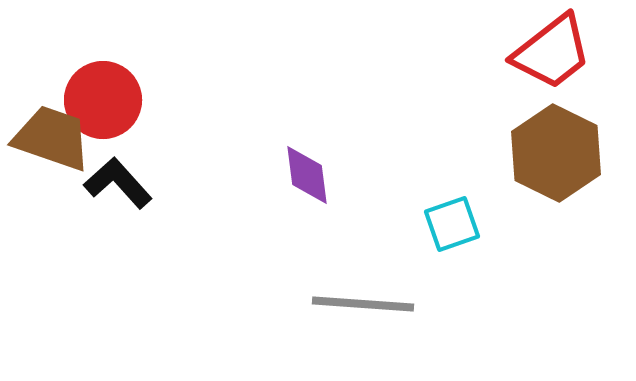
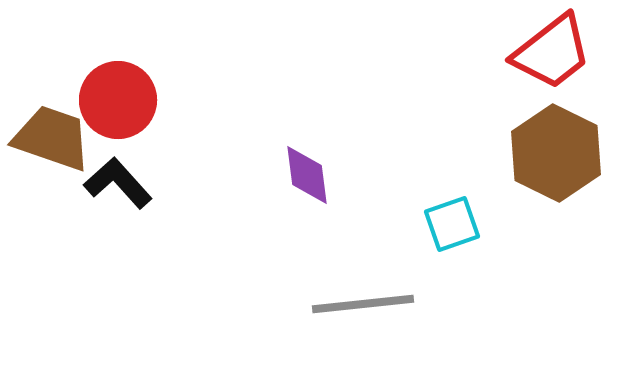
red circle: moved 15 px right
gray line: rotated 10 degrees counterclockwise
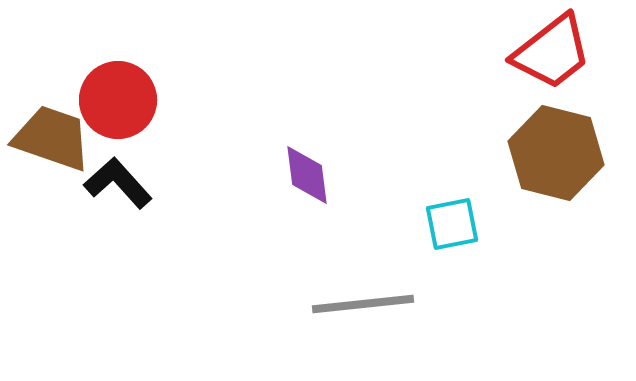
brown hexagon: rotated 12 degrees counterclockwise
cyan square: rotated 8 degrees clockwise
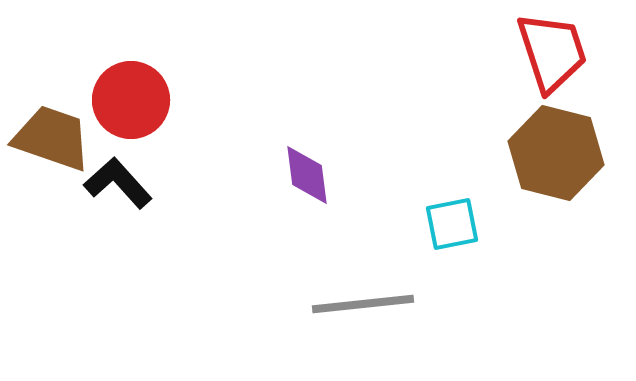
red trapezoid: rotated 70 degrees counterclockwise
red circle: moved 13 px right
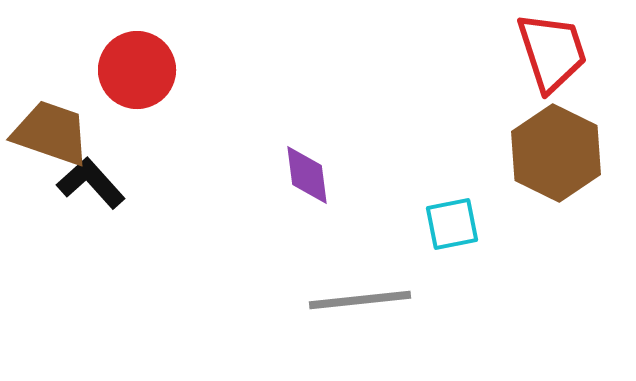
red circle: moved 6 px right, 30 px up
brown trapezoid: moved 1 px left, 5 px up
brown hexagon: rotated 12 degrees clockwise
black L-shape: moved 27 px left
gray line: moved 3 px left, 4 px up
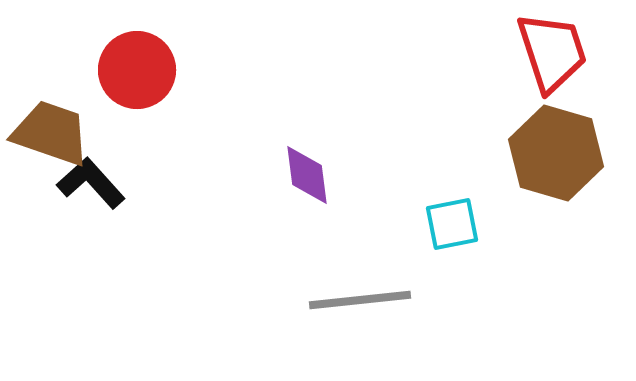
brown hexagon: rotated 10 degrees counterclockwise
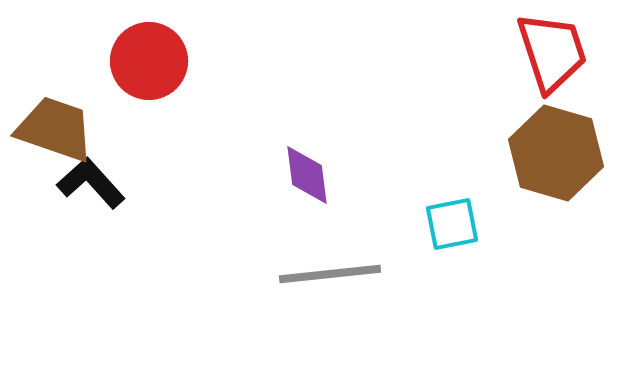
red circle: moved 12 px right, 9 px up
brown trapezoid: moved 4 px right, 4 px up
gray line: moved 30 px left, 26 px up
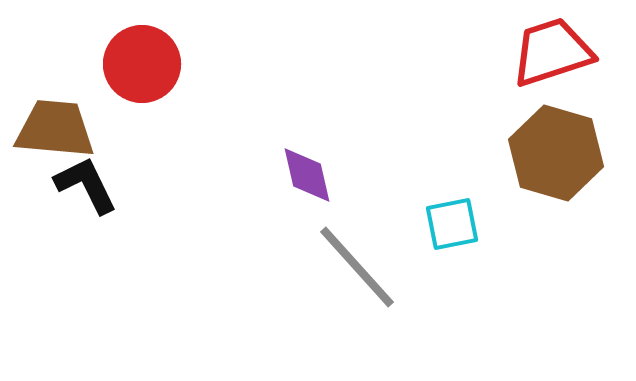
red trapezoid: rotated 90 degrees counterclockwise
red circle: moved 7 px left, 3 px down
brown trapezoid: rotated 14 degrees counterclockwise
purple diamond: rotated 6 degrees counterclockwise
black L-shape: moved 5 px left, 2 px down; rotated 16 degrees clockwise
gray line: moved 27 px right, 7 px up; rotated 54 degrees clockwise
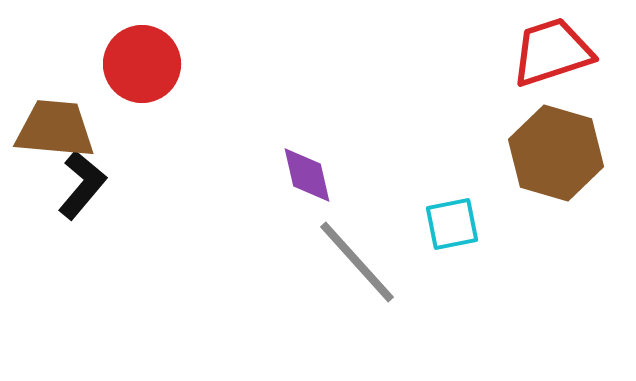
black L-shape: moved 4 px left; rotated 66 degrees clockwise
gray line: moved 5 px up
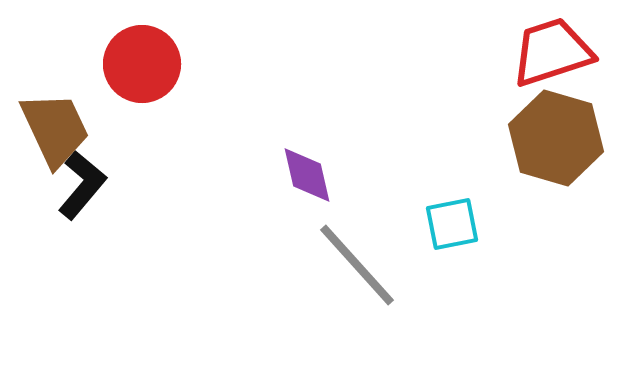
brown trapezoid: rotated 60 degrees clockwise
brown hexagon: moved 15 px up
gray line: moved 3 px down
